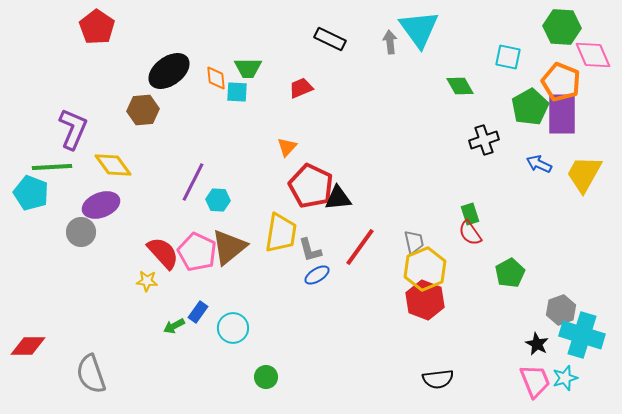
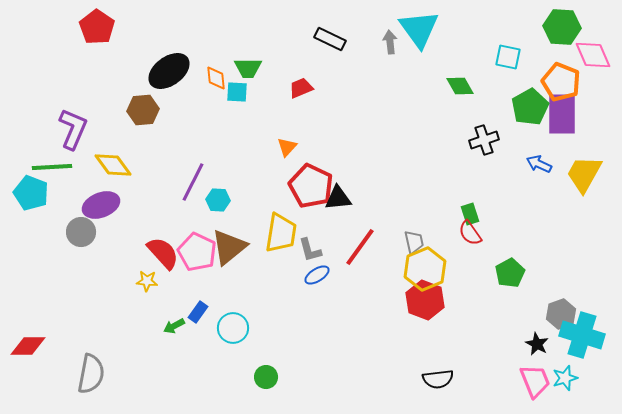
gray hexagon at (561, 310): moved 4 px down
gray semicircle at (91, 374): rotated 150 degrees counterclockwise
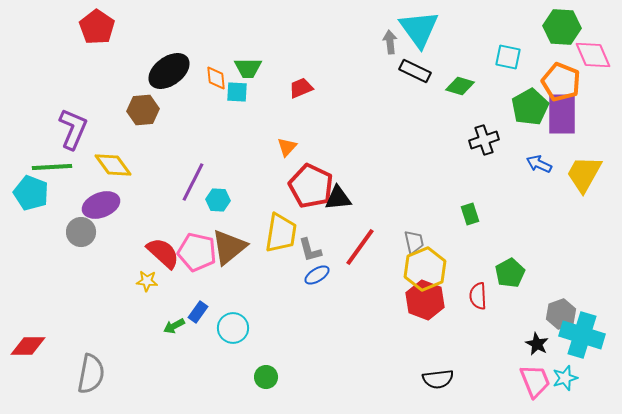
black rectangle at (330, 39): moved 85 px right, 32 px down
green diamond at (460, 86): rotated 44 degrees counterclockwise
red semicircle at (470, 233): moved 8 px right, 63 px down; rotated 32 degrees clockwise
pink pentagon at (197, 252): rotated 12 degrees counterclockwise
red semicircle at (163, 253): rotated 6 degrees counterclockwise
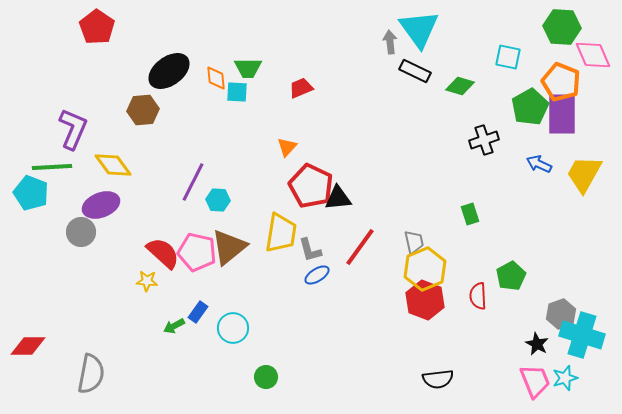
green pentagon at (510, 273): moved 1 px right, 3 px down
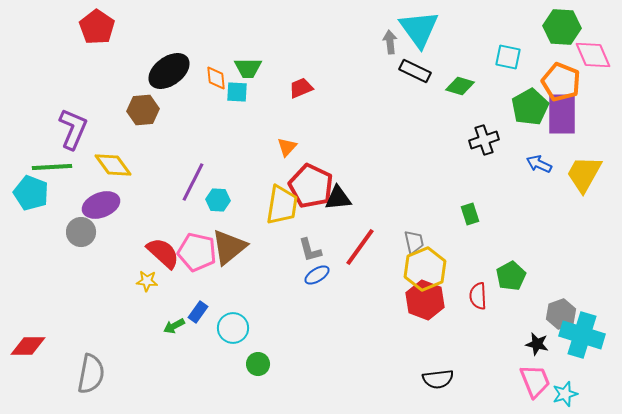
yellow trapezoid at (281, 233): moved 1 px right, 28 px up
black star at (537, 344): rotated 15 degrees counterclockwise
green circle at (266, 377): moved 8 px left, 13 px up
cyan star at (565, 378): moved 16 px down
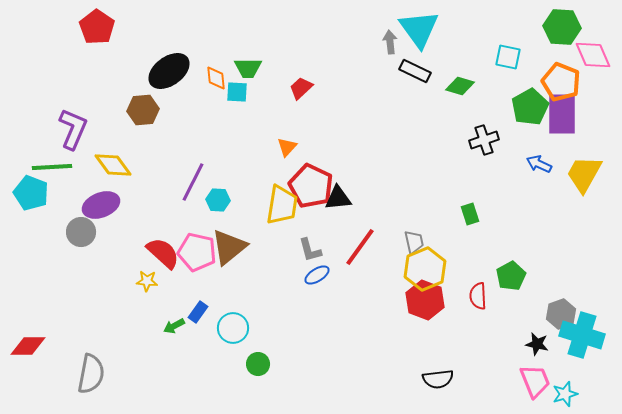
red trapezoid at (301, 88): rotated 20 degrees counterclockwise
